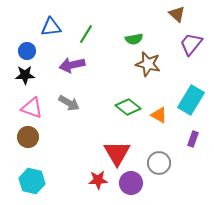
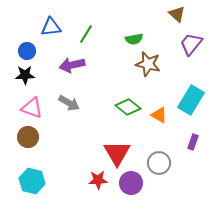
purple rectangle: moved 3 px down
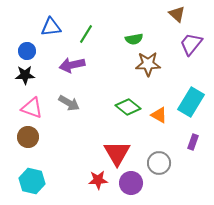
brown star: rotated 15 degrees counterclockwise
cyan rectangle: moved 2 px down
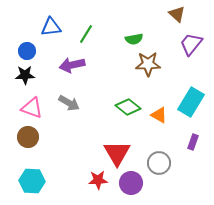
cyan hexagon: rotated 10 degrees counterclockwise
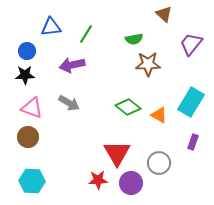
brown triangle: moved 13 px left
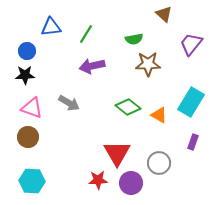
purple arrow: moved 20 px right, 1 px down
